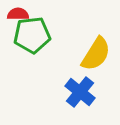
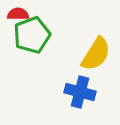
green pentagon: rotated 15 degrees counterclockwise
blue cross: rotated 24 degrees counterclockwise
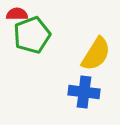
red semicircle: moved 1 px left
blue cross: moved 4 px right; rotated 8 degrees counterclockwise
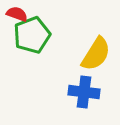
red semicircle: rotated 20 degrees clockwise
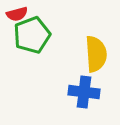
red semicircle: rotated 145 degrees clockwise
yellow semicircle: rotated 36 degrees counterclockwise
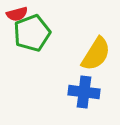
green pentagon: moved 2 px up
yellow semicircle: rotated 36 degrees clockwise
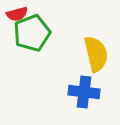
yellow semicircle: rotated 45 degrees counterclockwise
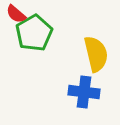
red semicircle: moved 1 px left; rotated 55 degrees clockwise
green pentagon: moved 2 px right; rotated 9 degrees counterclockwise
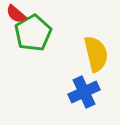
green pentagon: moved 1 px left
blue cross: rotated 32 degrees counterclockwise
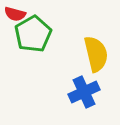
red semicircle: moved 1 px left; rotated 25 degrees counterclockwise
green pentagon: moved 1 px down
